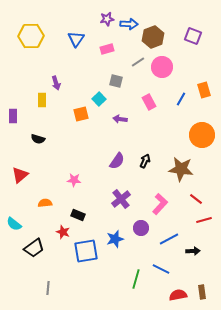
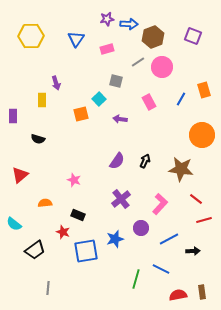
pink star at (74, 180): rotated 16 degrees clockwise
black trapezoid at (34, 248): moved 1 px right, 2 px down
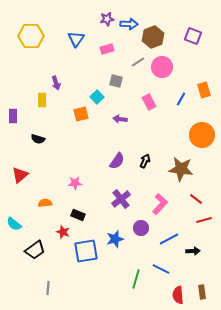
cyan square at (99, 99): moved 2 px left, 2 px up
pink star at (74, 180): moved 1 px right, 3 px down; rotated 24 degrees counterclockwise
red semicircle at (178, 295): rotated 84 degrees counterclockwise
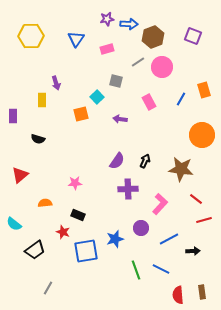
purple cross at (121, 199): moved 7 px right, 10 px up; rotated 36 degrees clockwise
green line at (136, 279): moved 9 px up; rotated 36 degrees counterclockwise
gray line at (48, 288): rotated 24 degrees clockwise
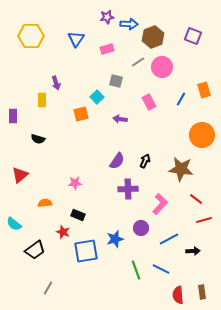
purple star at (107, 19): moved 2 px up
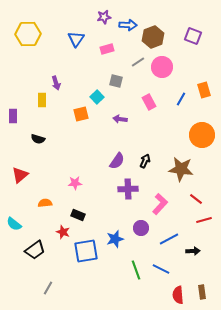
purple star at (107, 17): moved 3 px left
blue arrow at (129, 24): moved 1 px left, 1 px down
yellow hexagon at (31, 36): moved 3 px left, 2 px up
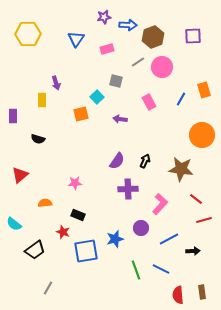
purple square at (193, 36): rotated 24 degrees counterclockwise
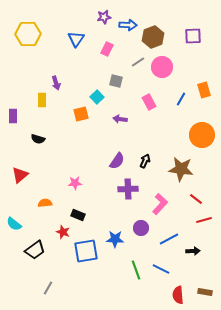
pink rectangle at (107, 49): rotated 48 degrees counterclockwise
blue star at (115, 239): rotated 18 degrees clockwise
brown rectangle at (202, 292): moved 3 px right; rotated 72 degrees counterclockwise
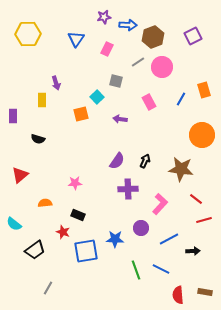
purple square at (193, 36): rotated 24 degrees counterclockwise
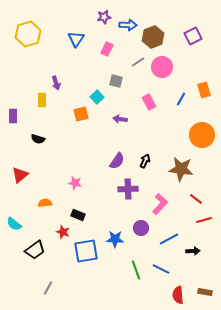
yellow hexagon at (28, 34): rotated 15 degrees counterclockwise
pink star at (75, 183): rotated 16 degrees clockwise
